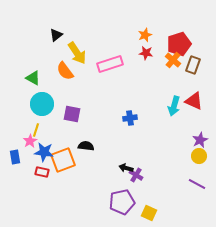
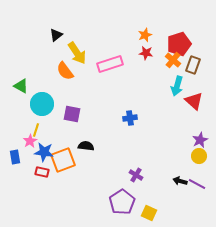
green triangle: moved 12 px left, 8 px down
red triangle: rotated 18 degrees clockwise
cyan arrow: moved 3 px right, 20 px up
black arrow: moved 54 px right, 13 px down
purple pentagon: rotated 20 degrees counterclockwise
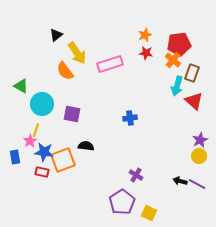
red pentagon: rotated 10 degrees clockwise
brown rectangle: moved 1 px left, 8 px down
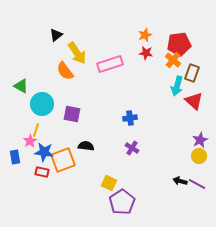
purple cross: moved 4 px left, 27 px up
yellow square: moved 40 px left, 30 px up
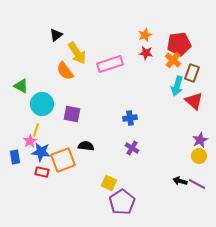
blue star: moved 3 px left
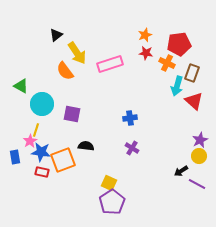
orange cross: moved 6 px left, 3 px down; rotated 14 degrees counterclockwise
black arrow: moved 1 px right, 10 px up; rotated 48 degrees counterclockwise
purple pentagon: moved 10 px left
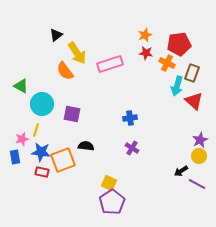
pink star: moved 8 px left, 2 px up; rotated 16 degrees clockwise
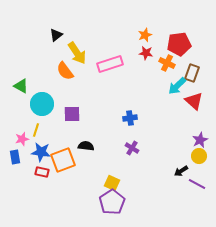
cyan arrow: rotated 30 degrees clockwise
purple square: rotated 12 degrees counterclockwise
yellow square: moved 3 px right
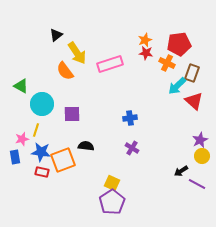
orange star: moved 5 px down
yellow circle: moved 3 px right
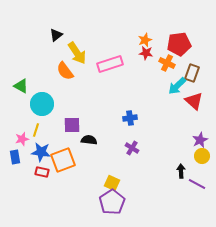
purple square: moved 11 px down
black semicircle: moved 3 px right, 6 px up
black arrow: rotated 120 degrees clockwise
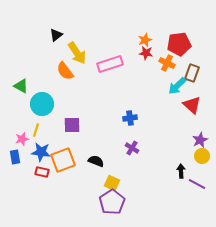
red triangle: moved 2 px left, 4 px down
black semicircle: moved 7 px right, 21 px down; rotated 14 degrees clockwise
